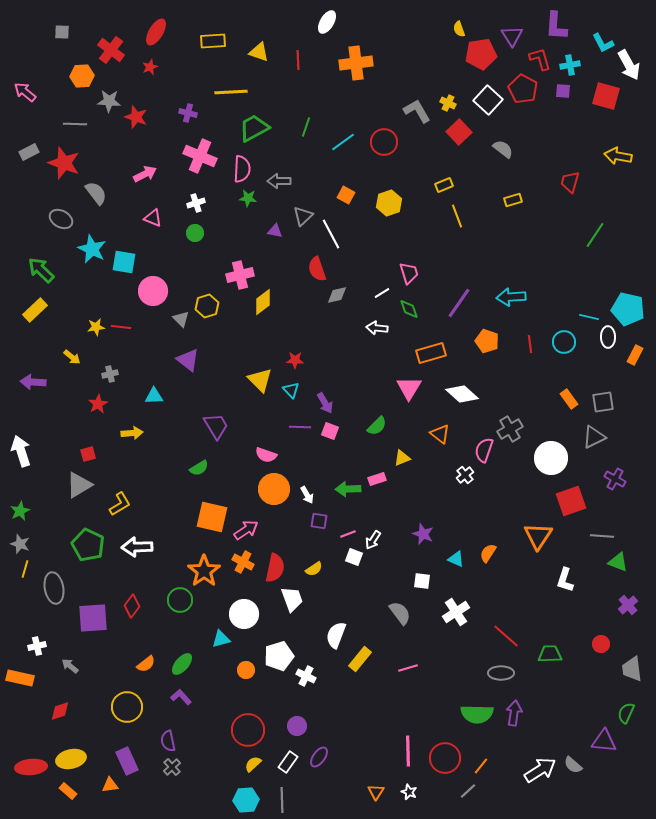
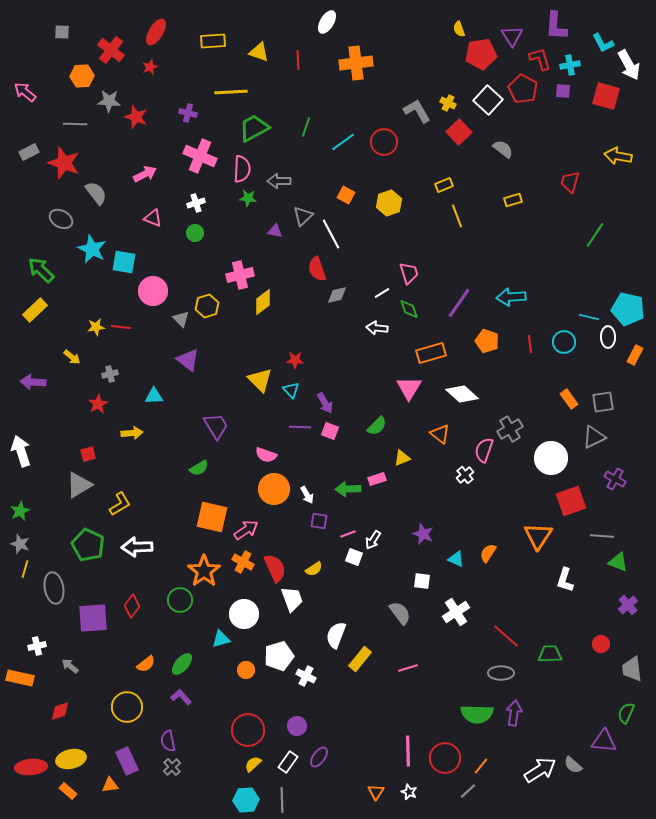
red semicircle at (275, 568): rotated 36 degrees counterclockwise
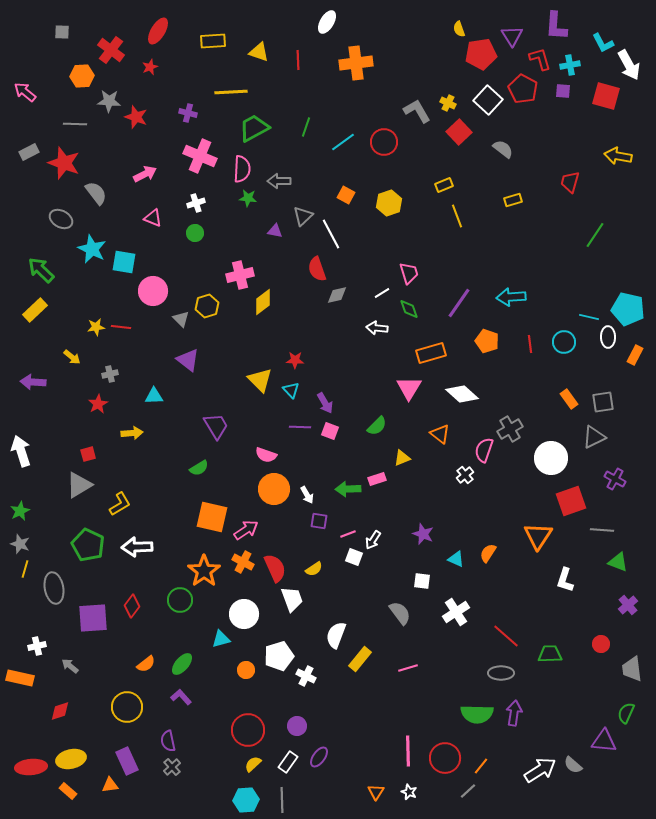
red ellipse at (156, 32): moved 2 px right, 1 px up
gray line at (602, 536): moved 6 px up
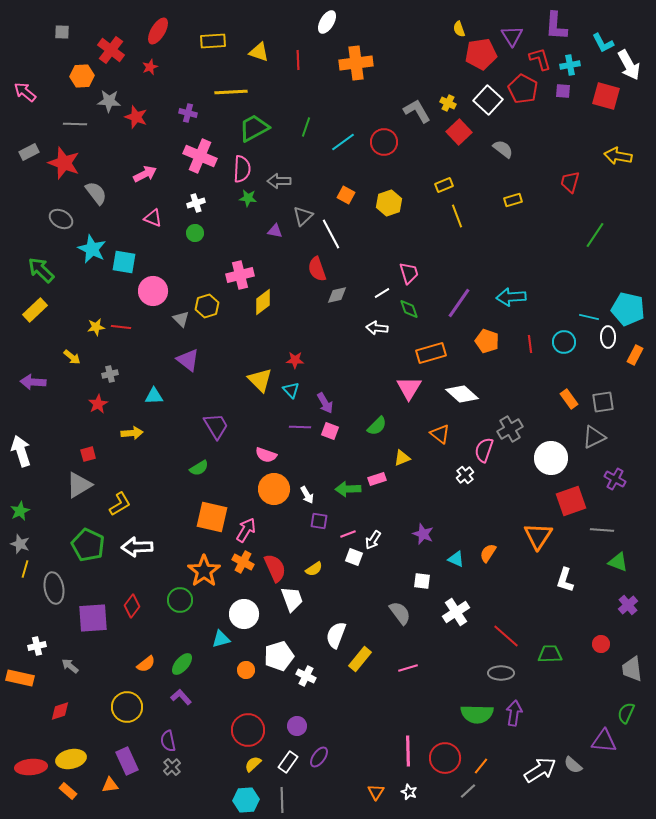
pink arrow at (246, 530): rotated 25 degrees counterclockwise
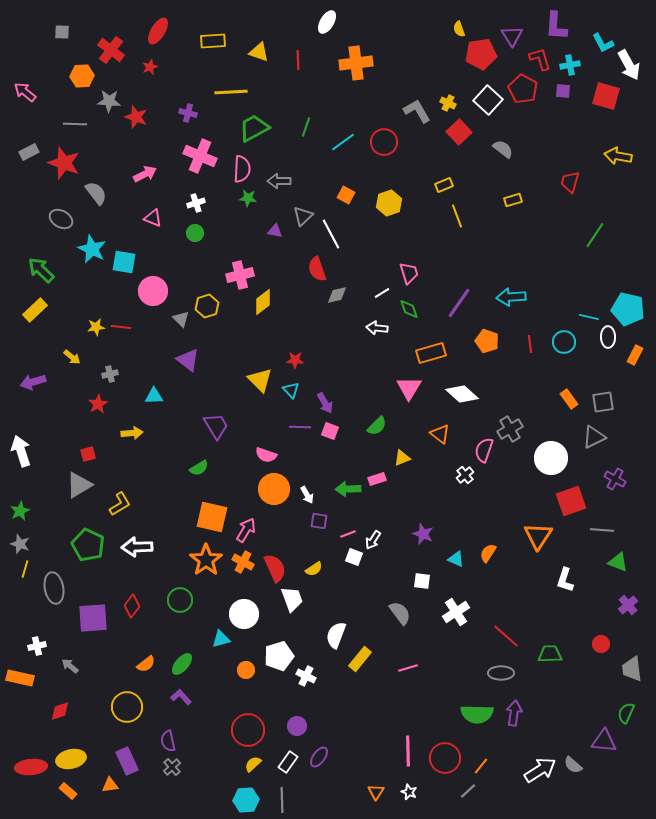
purple arrow at (33, 382): rotated 20 degrees counterclockwise
orange star at (204, 571): moved 2 px right, 11 px up
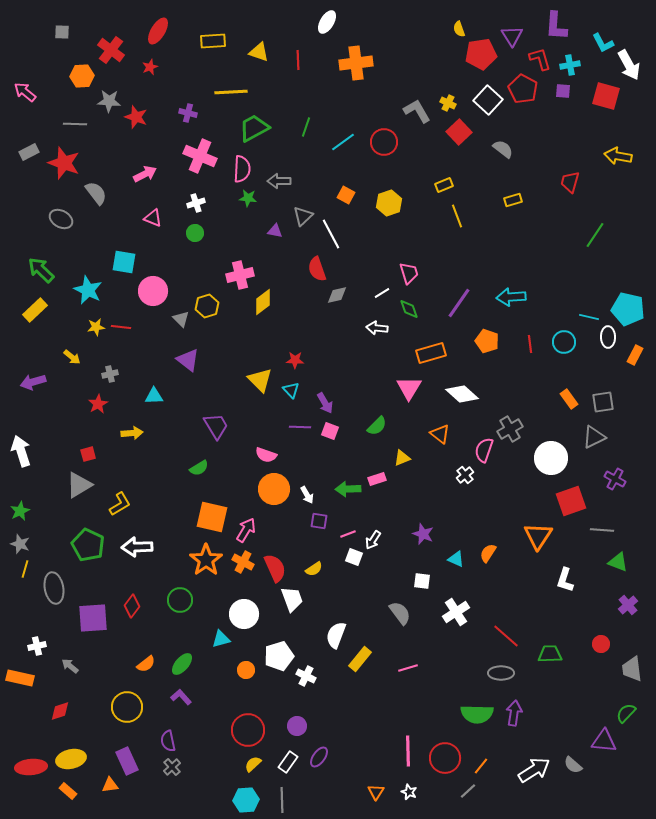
cyan star at (92, 249): moved 4 px left, 41 px down
green semicircle at (626, 713): rotated 20 degrees clockwise
white arrow at (540, 770): moved 6 px left
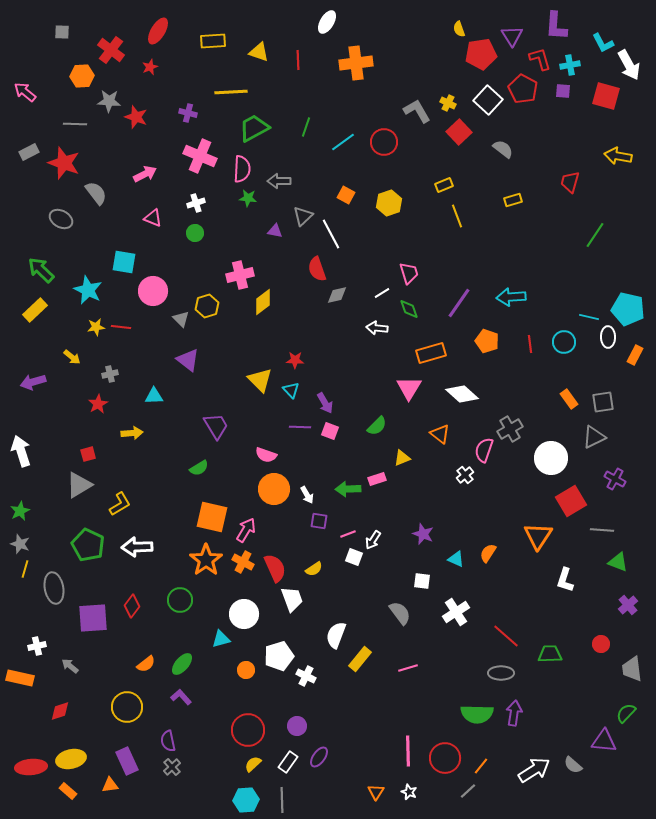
red square at (571, 501): rotated 12 degrees counterclockwise
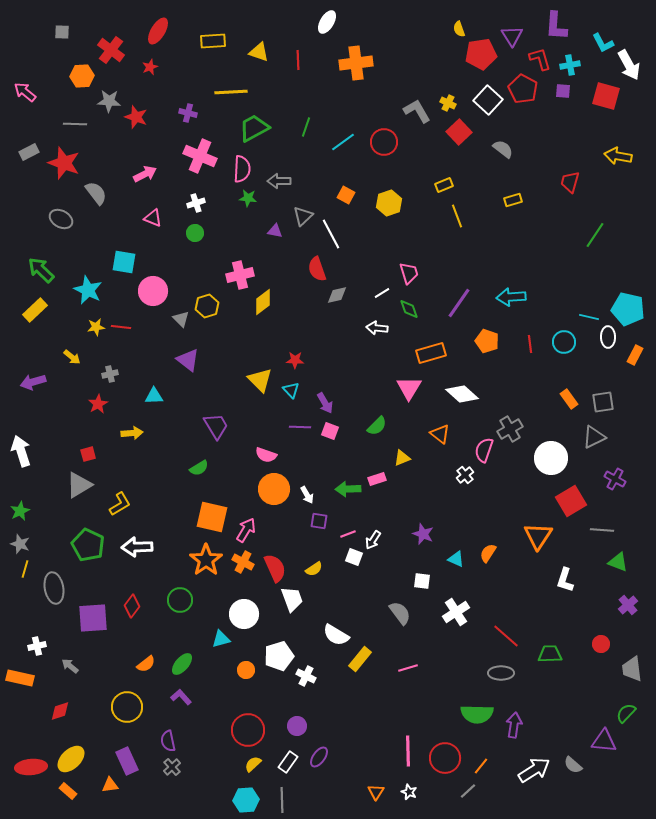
white semicircle at (336, 635): rotated 80 degrees counterclockwise
purple arrow at (514, 713): moved 12 px down
yellow ellipse at (71, 759): rotated 32 degrees counterclockwise
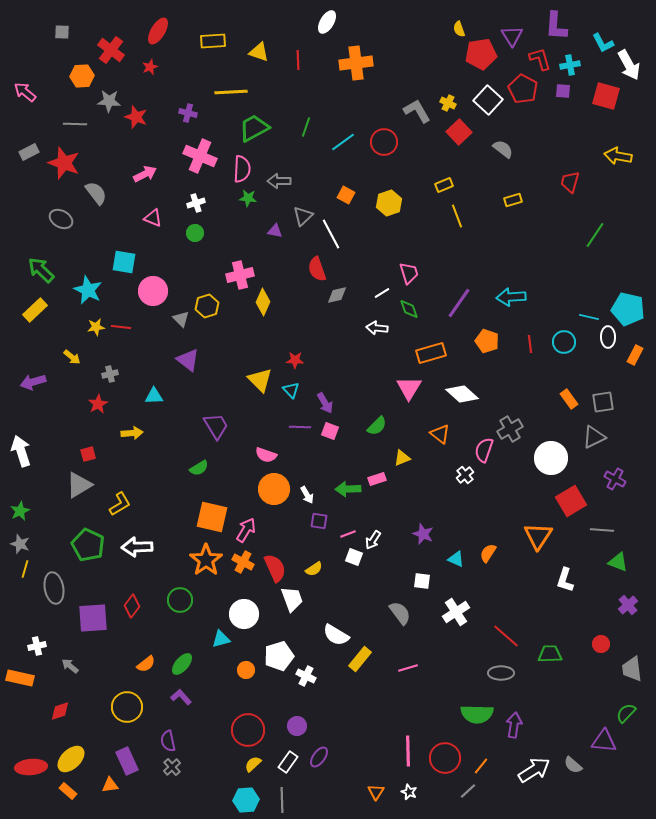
yellow diamond at (263, 302): rotated 28 degrees counterclockwise
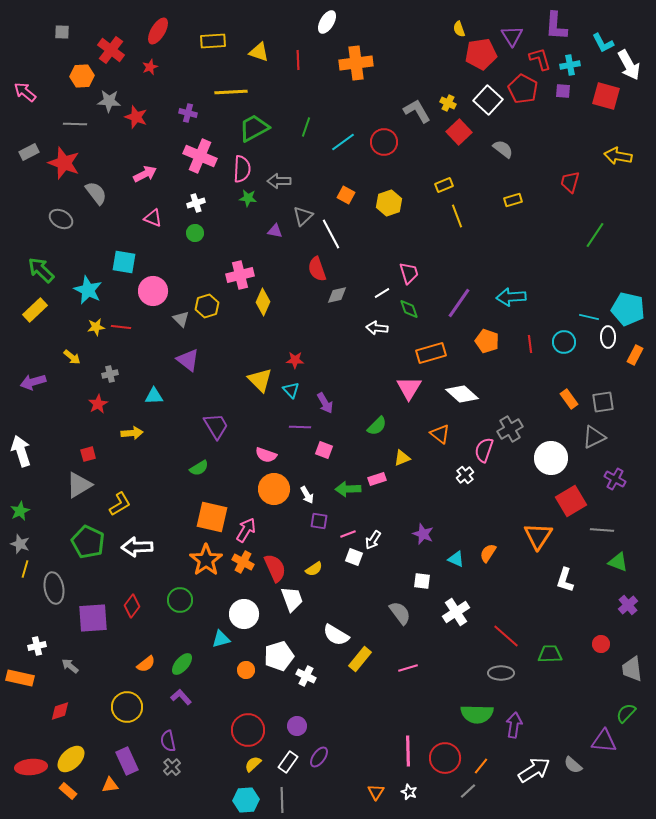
pink square at (330, 431): moved 6 px left, 19 px down
green pentagon at (88, 545): moved 3 px up
